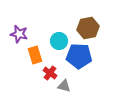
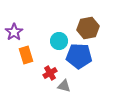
purple star: moved 5 px left, 2 px up; rotated 24 degrees clockwise
orange rectangle: moved 9 px left
red cross: rotated 24 degrees clockwise
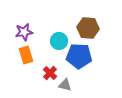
brown hexagon: rotated 15 degrees clockwise
purple star: moved 10 px right; rotated 24 degrees clockwise
red cross: rotated 16 degrees counterclockwise
gray triangle: moved 1 px right, 1 px up
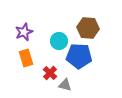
purple star: rotated 12 degrees counterclockwise
orange rectangle: moved 3 px down
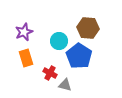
blue pentagon: rotated 30 degrees clockwise
red cross: rotated 16 degrees counterclockwise
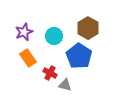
brown hexagon: rotated 25 degrees clockwise
cyan circle: moved 5 px left, 5 px up
orange rectangle: moved 2 px right; rotated 18 degrees counterclockwise
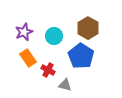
blue pentagon: moved 2 px right
red cross: moved 2 px left, 3 px up
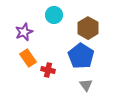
cyan circle: moved 21 px up
red cross: rotated 16 degrees counterclockwise
gray triangle: moved 21 px right; rotated 40 degrees clockwise
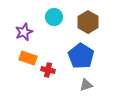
cyan circle: moved 2 px down
brown hexagon: moved 6 px up
orange rectangle: rotated 36 degrees counterclockwise
gray triangle: rotated 48 degrees clockwise
